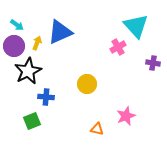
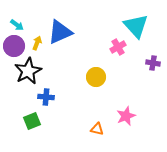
yellow circle: moved 9 px right, 7 px up
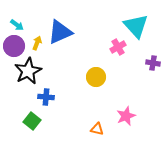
green square: rotated 30 degrees counterclockwise
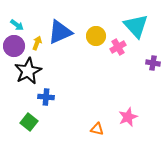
yellow circle: moved 41 px up
pink star: moved 2 px right, 1 px down
green square: moved 3 px left, 1 px down
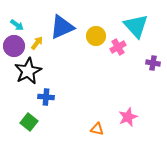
blue triangle: moved 2 px right, 5 px up
yellow arrow: rotated 16 degrees clockwise
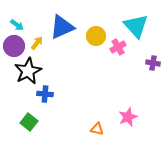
blue cross: moved 1 px left, 3 px up
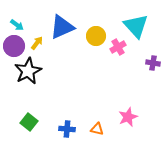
blue cross: moved 22 px right, 35 px down
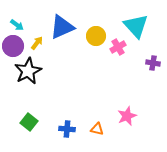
purple circle: moved 1 px left
pink star: moved 1 px left, 1 px up
